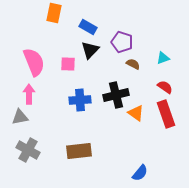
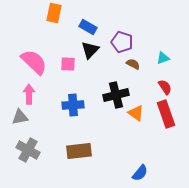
pink semicircle: rotated 24 degrees counterclockwise
red semicircle: rotated 21 degrees clockwise
blue cross: moved 7 px left, 5 px down
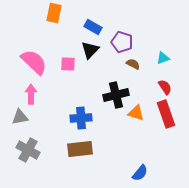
blue rectangle: moved 5 px right
pink arrow: moved 2 px right
blue cross: moved 8 px right, 13 px down
orange triangle: rotated 18 degrees counterclockwise
brown rectangle: moved 1 px right, 2 px up
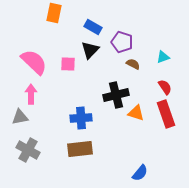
cyan triangle: moved 1 px up
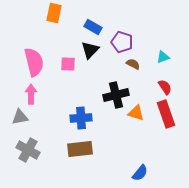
pink semicircle: rotated 32 degrees clockwise
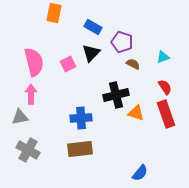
black triangle: moved 1 px right, 3 px down
pink square: rotated 28 degrees counterclockwise
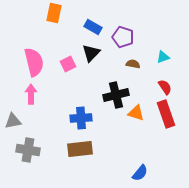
purple pentagon: moved 1 px right, 5 px up
brown semicircle: rotated 16 degrees counterclockwise
gray triangle: moved 7 px left, 4 px down
gray cross: rotated 20 degrees counterclockwise
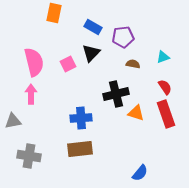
purple pentagon: rotated 25 degrees counterclockwise
black cross: moved 1 px up
gray cross: moved 1 px right, 6 px down
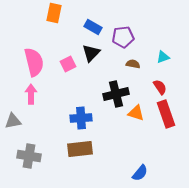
red semicircle: moved 5 px left
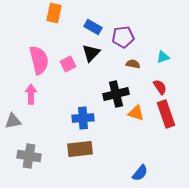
pink semicircle: moved 5 px right, 2 px up
blue cross: moved 2 px right
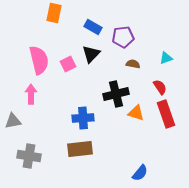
black triangle: moved 1 px down
cyan triangle: moved 3 px right, 1 px down
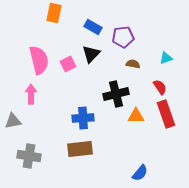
orange triangle: moved 3 px down; rotated 18 degrees counterclockwise
